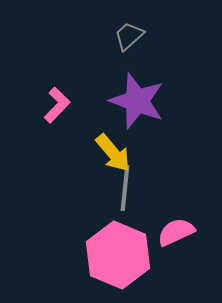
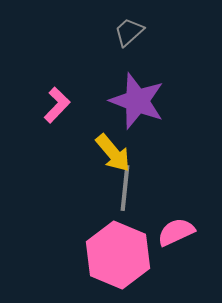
gray trapezoid: moved 4 px up
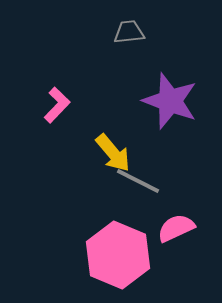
gray trapezoid: rotated 36 degrees clockwise
purple star: moved 33 px right
gray line: moved 13 px right, 7 px up; rotated 69 degrees counterclockwise
pink semicircle: moved 4 px up
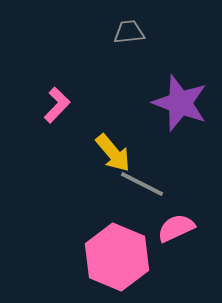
purple star: moved 10 px right, 2 px down
gray line: moved 4 px right, 3 px down
pink hexagon: moved 1 px left, 2 px down
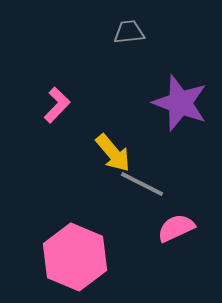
pink hexagon: moved 42 px left
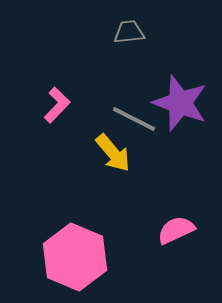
gray line: moved 8 px left, 65 px up
pink semicircle: moved 2 px down
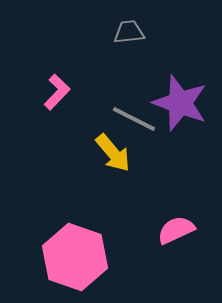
pink L-shape: moved 13 px up
pink hexagon: rotated 4 degrees counterclockwise
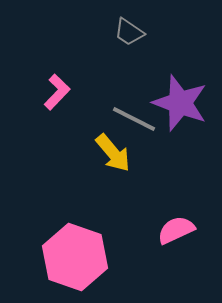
gray trapezoid: rotated 140 degrees counterclockwise
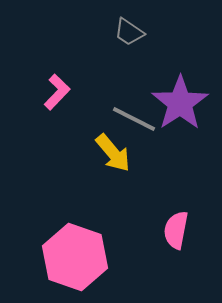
purple star: rotated 18 degrees clockwise
pink semicircle: rotated 54 degrees counterclockwise
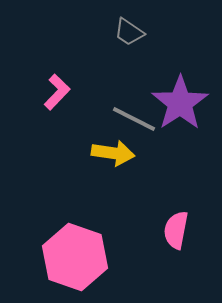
yellow arrow: rotated 42 degrees counterclockwise
